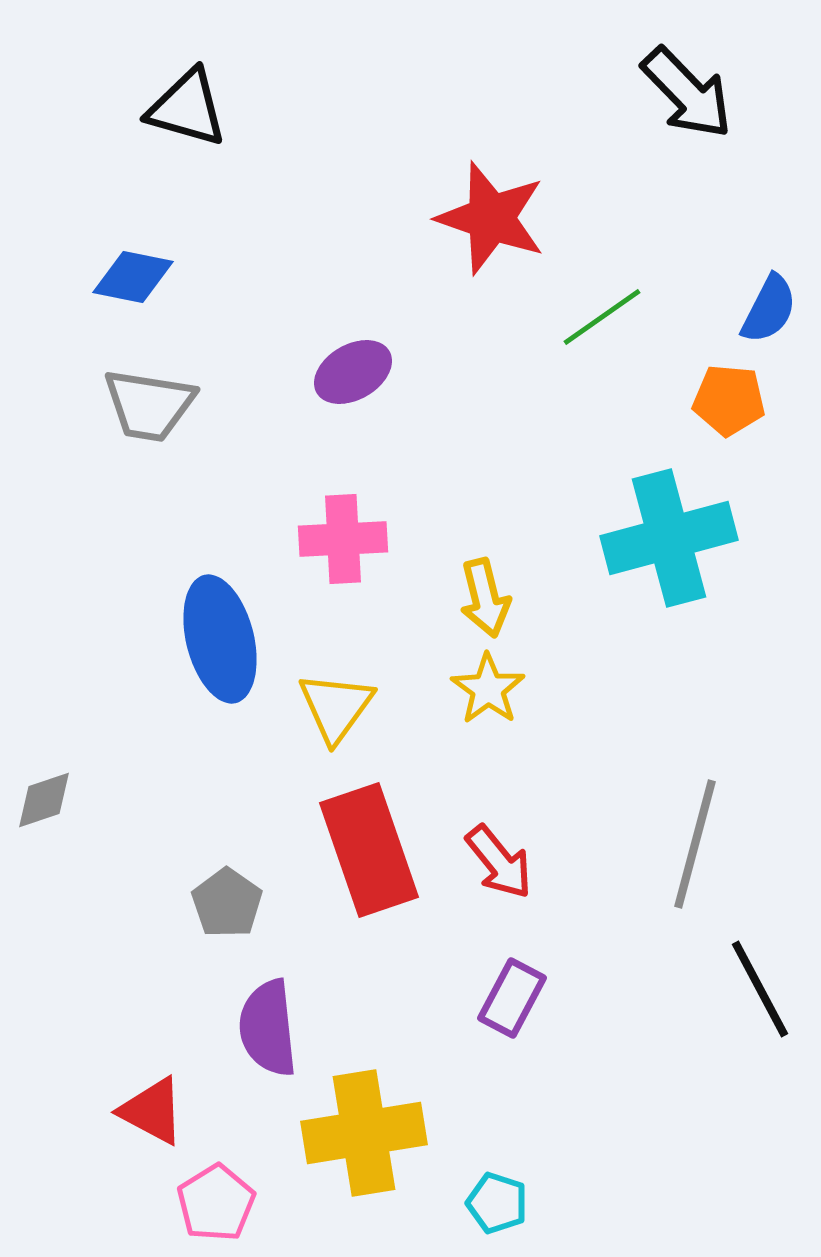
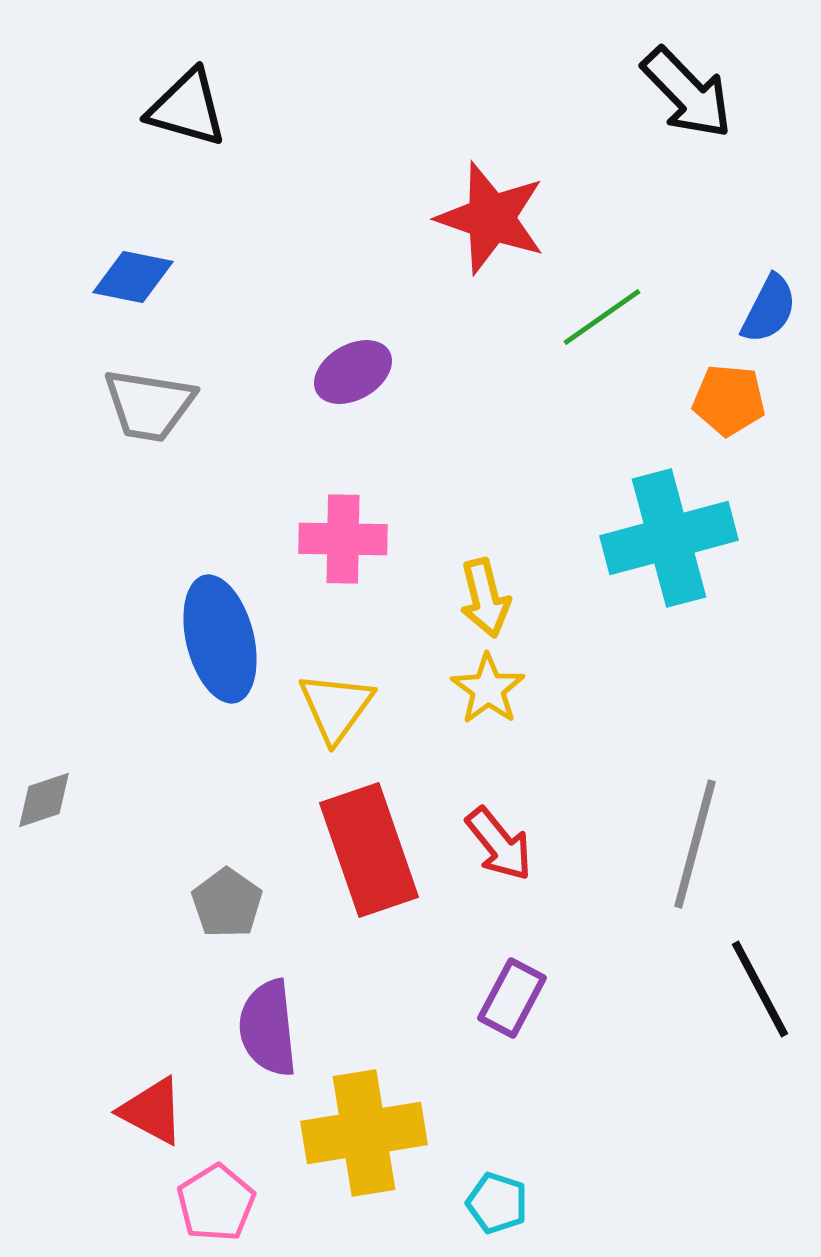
pink cross: rotated 4 degrees clockwise
red arrow: moved 18 px up
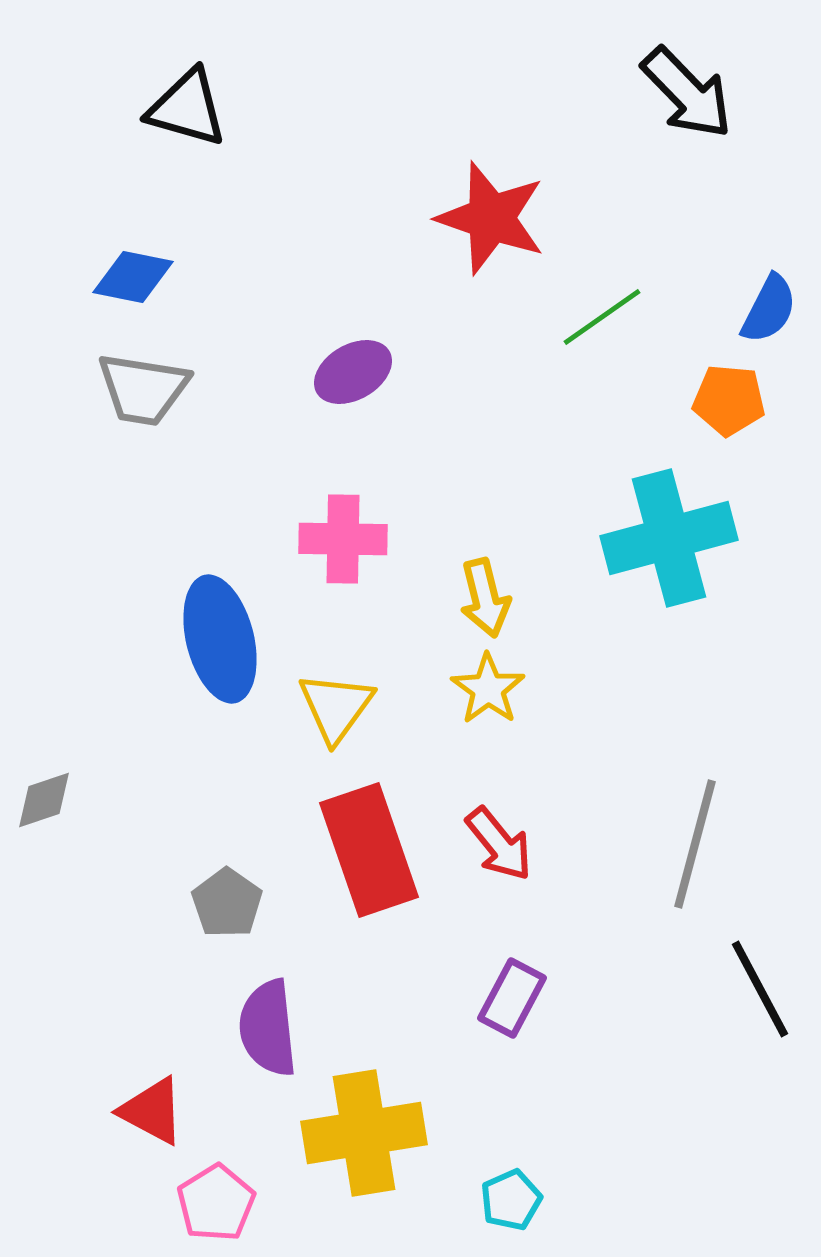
gray trapezoid: moved 6 px left, 16 px up
cyan pentagon: moved 14 px right, 3 px up; rotated 30 degrees clockwise
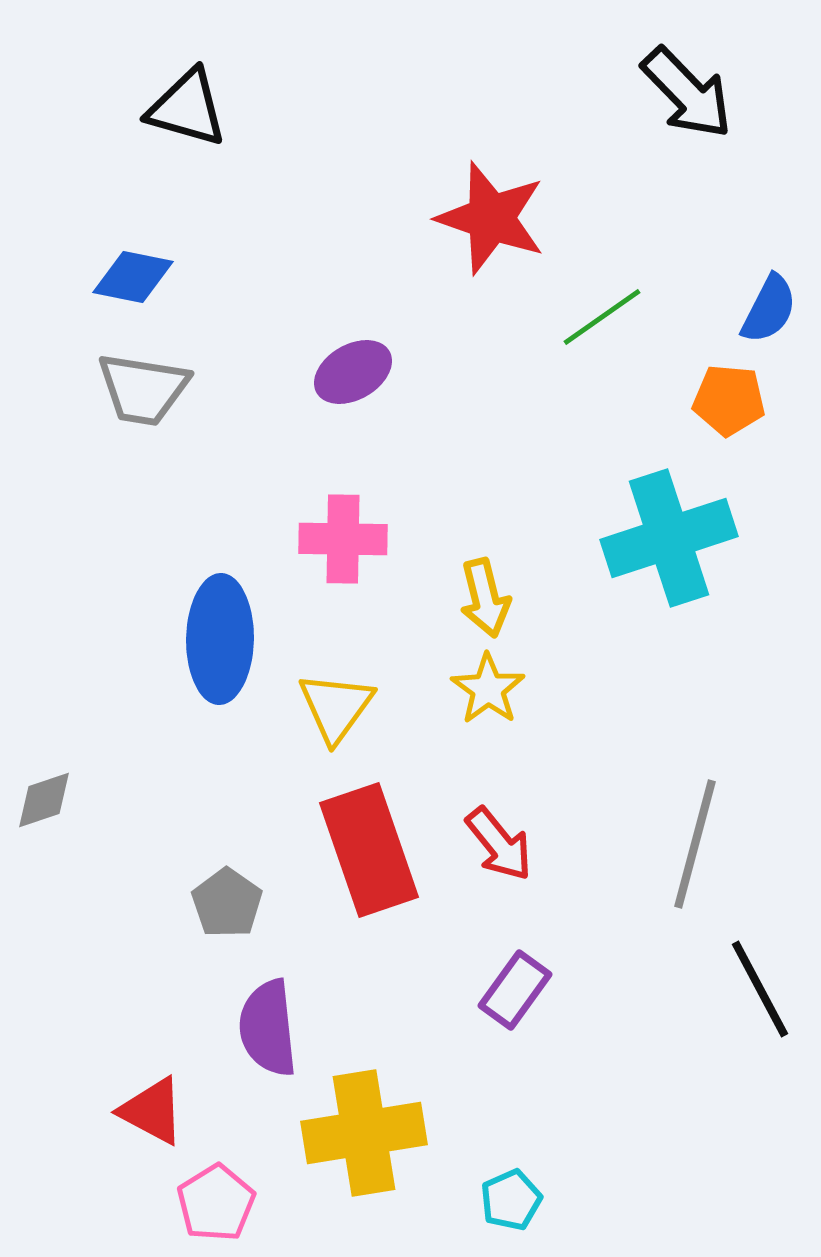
cyan cross: rotated 3 degrees counterclockwise
blue ellipse: rotated 15 degrees clockwise
purple rectangle: moved 3 px right, 8 px up; rotated 8 degrees clockwise
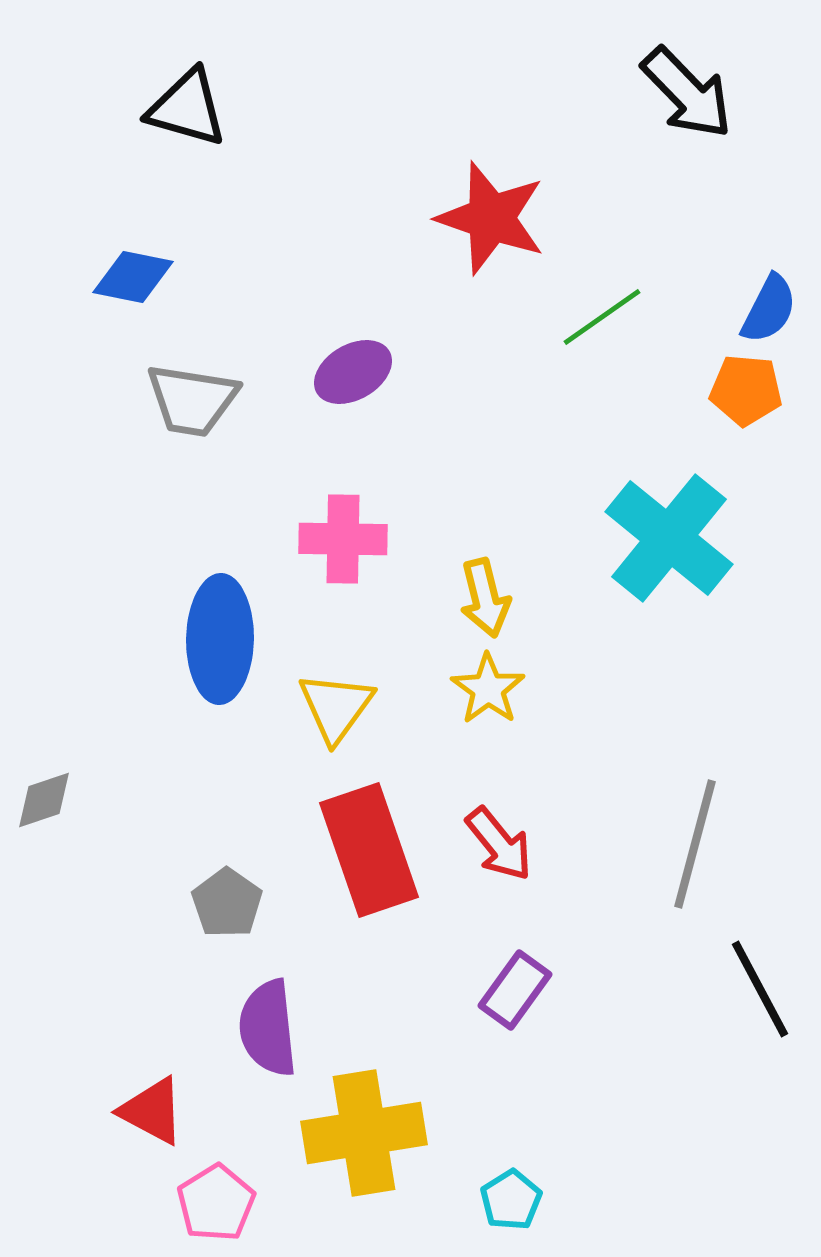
gray trapezoid: moved 49 px right, 11 px down
orange pentagon: moved 17 px right, 10 px up
cyan cross: rotated 33 degrees counterclockwise
cyan pentagon: rotated 8 degrees counterclockwise
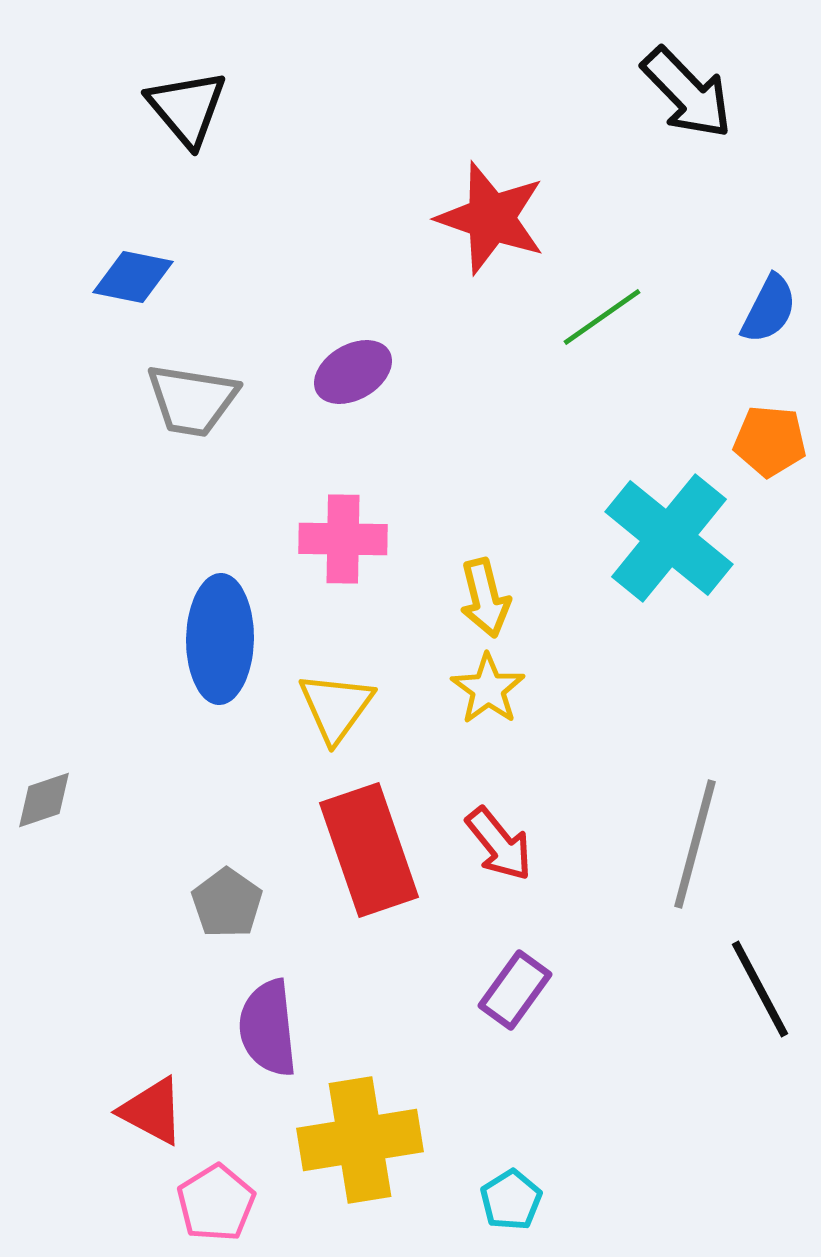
black triangle: rotated 34 degrees clockwise
orange pentagon: moved 24 px right, 51 px down
yellow cross: moved 4 px left, 7 px down
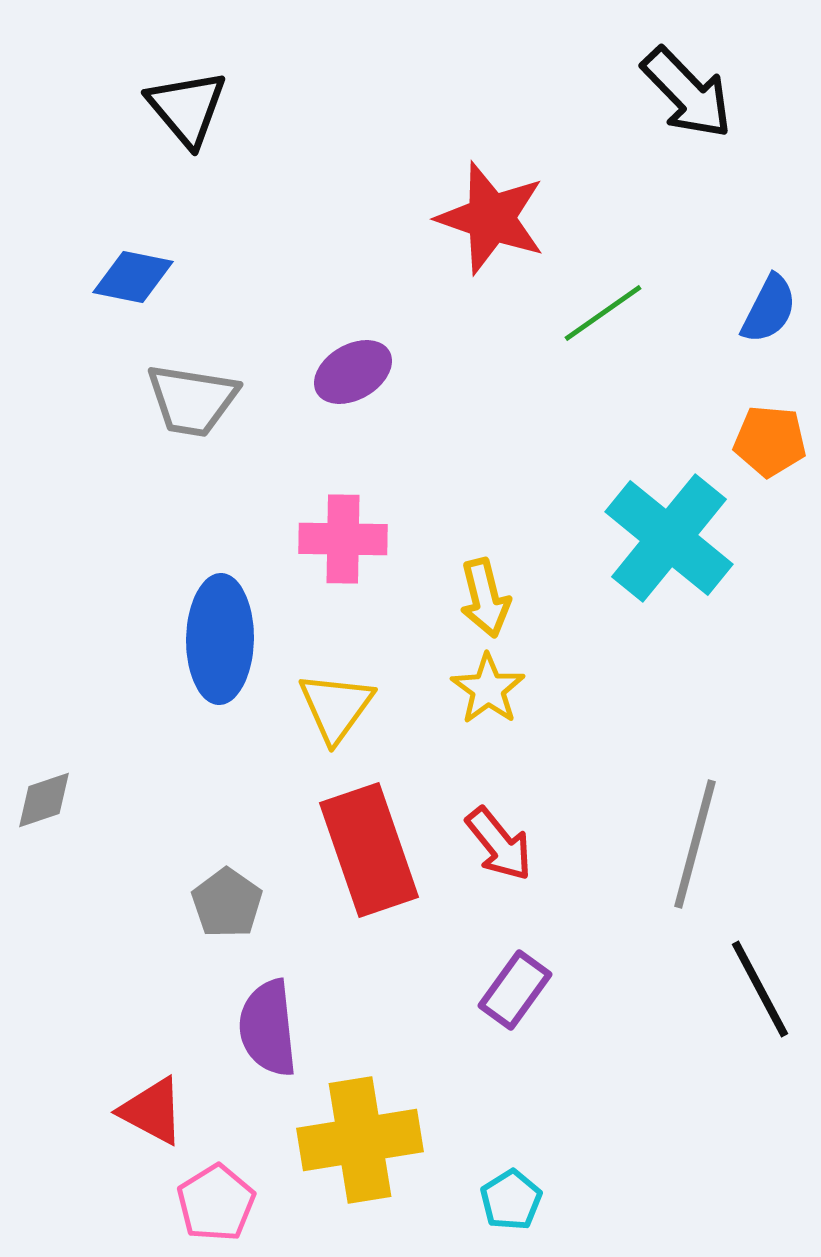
green line: moved 1 px right, 4 px up
